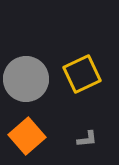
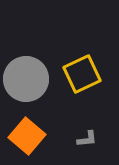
orange square: rotated 9 degrees counterclockwise
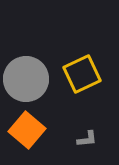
orange square: moved 6 px up
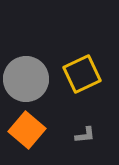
gray L-shape: moved 2 px left, 4 px up
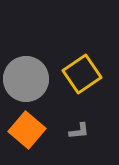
yellow square: rotated 9 degrees counterclockwise
gray L-shape: moved 6 px left, 4 px up
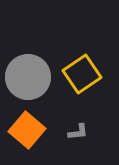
gray circle: moved 2 px right, 2 px up
gray L-shape: moved 1 px left, 1 px down
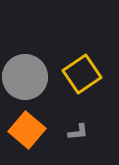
gray circle: moved 3 px left
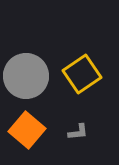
gray circle: moved 1 px right, 1 px up
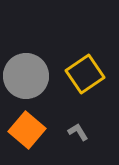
yellow square: moved 3 px right
gray L-shape: rotated 115 degrees counterclockwise
